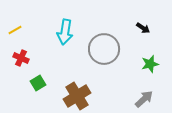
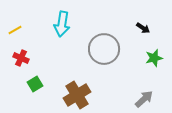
cyan arrow: moved 3 px left, 8 px up
green star: moved 4 px right, 6 px up
green square: moved 3 px left, 1 px down
brown cross: moved 1 px up
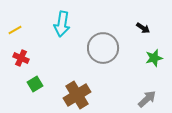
gray circle: moved 1 px left, 1 px up
gray arrow: moved 3 px right
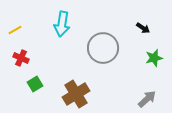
brown cross: moved 1 px left, 1 px up
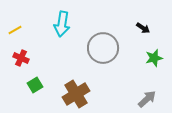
green square: moved 1 px down
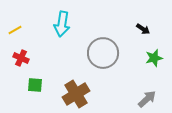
black arrow: moved 1 px down
gray circle: moved 5 px down
green square: rotated 35 degrees clockwise
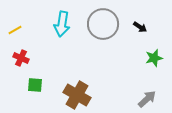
black arrow: moved 3 px left, 2 px up
gray circle: moved 29 px up
brown cross: moved 1 px right, 1 px down; rotated 28 degrees counterclockwise
